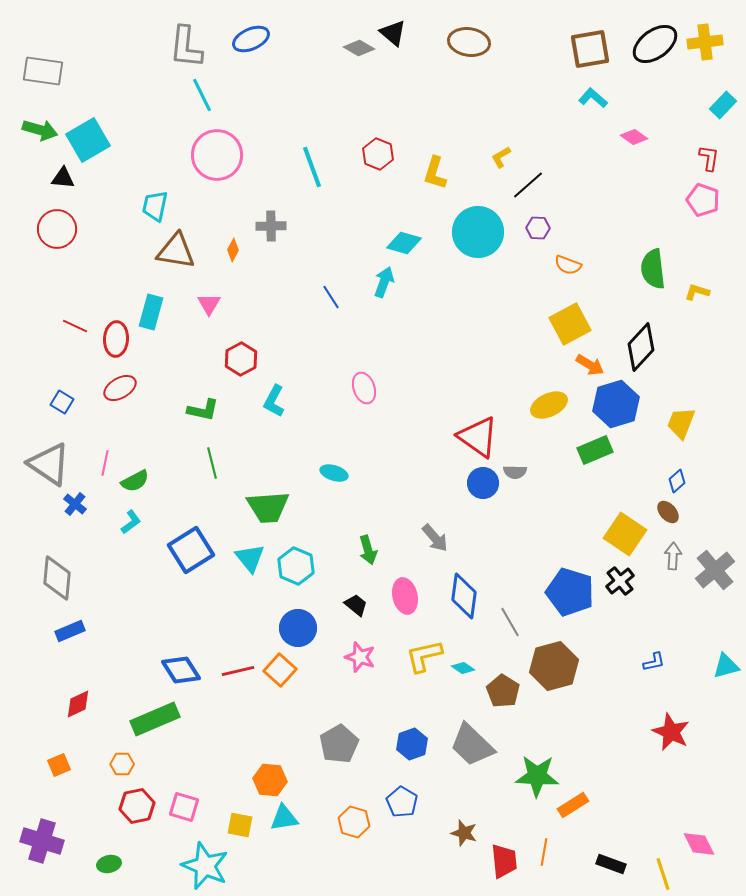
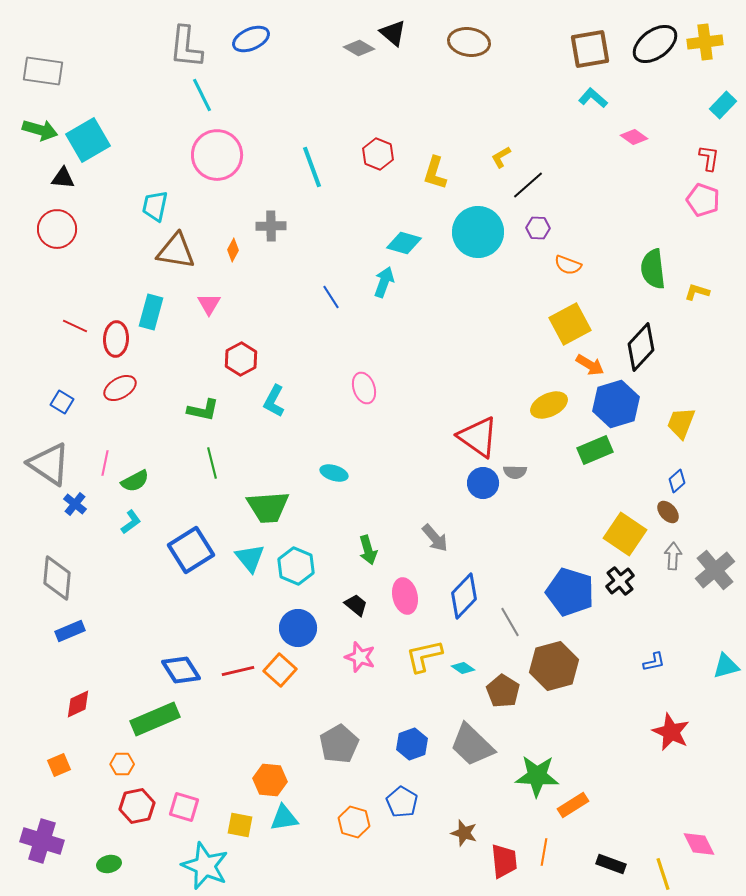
blue diamond at (464, 596): rotated 36 degrees clockwise
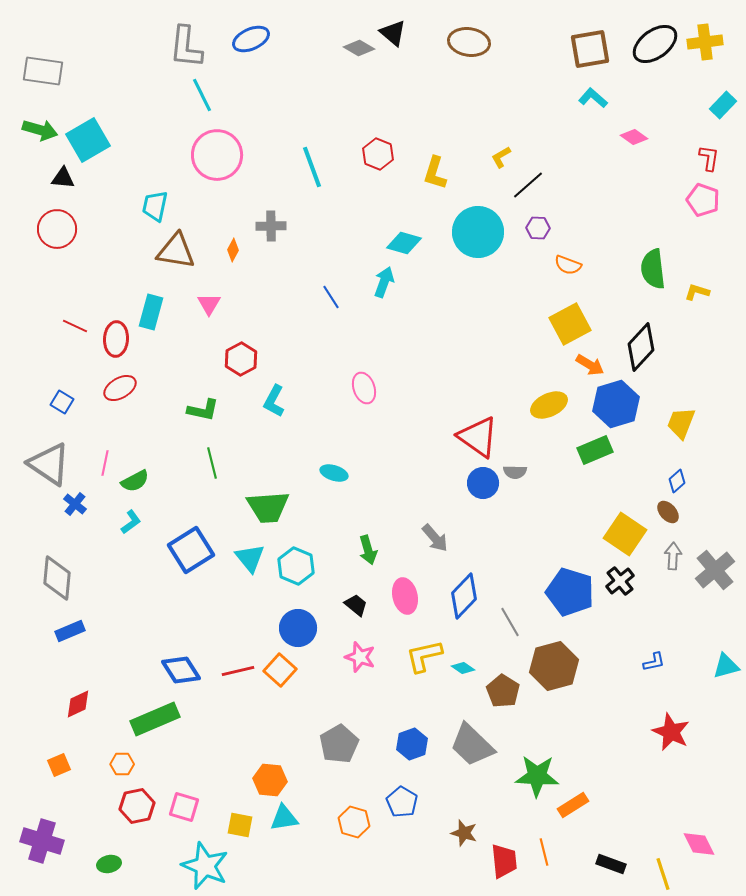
orange line at (544, 852): rotated 24 degrees counterclockwise
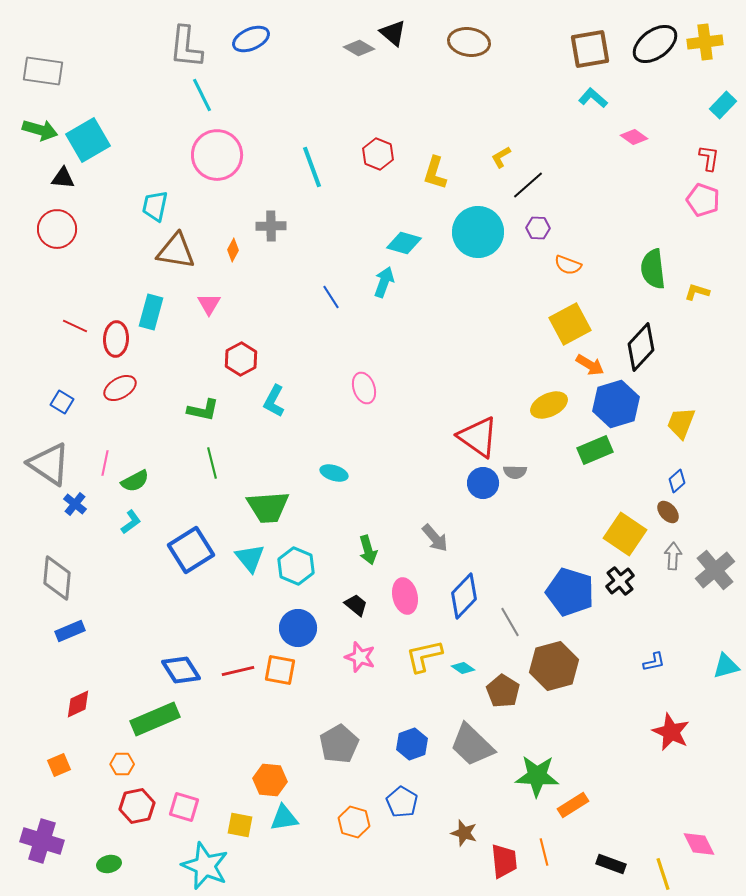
orange square at (280, 670): rotated 32 degrees counterclockwise
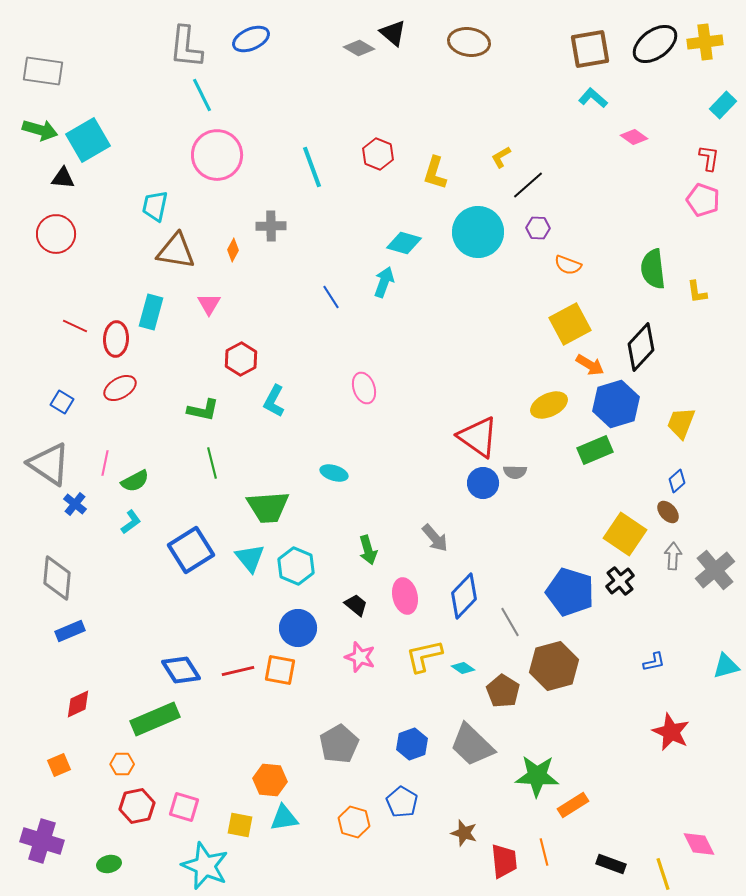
red circle at (57, 229): moved 1 px left, 5 px down
yellow L-shape at (697, 292): rotated 115 degrees counterclockwise
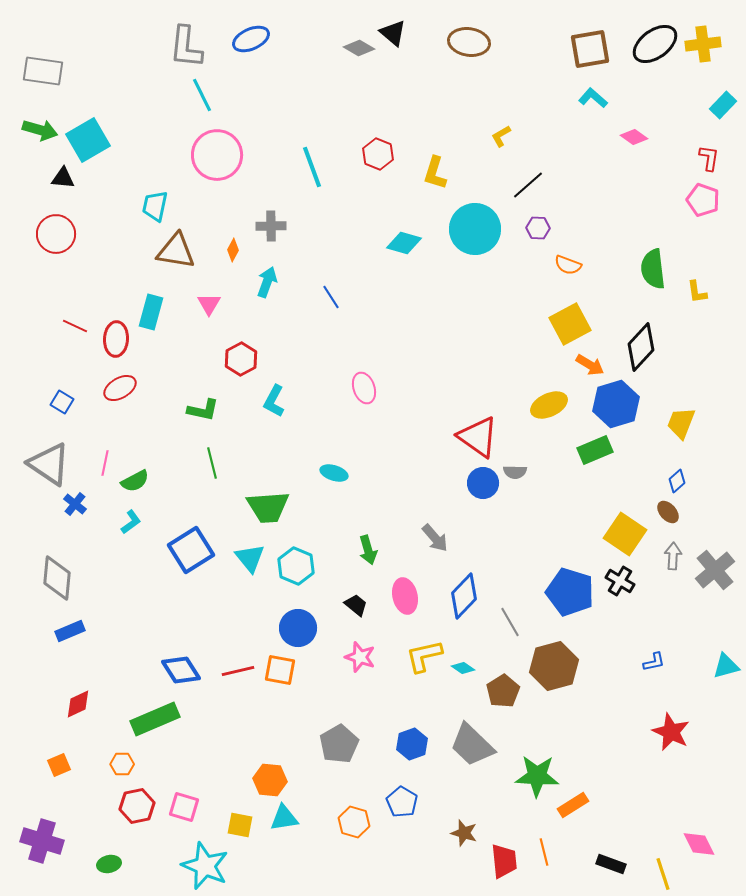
yellow cross at (705, 42): moved 2 px left, 2 px down
yellow L-shape at (501, 157): moved 21 px up
cyan circle at (478, 232): moved 3 px left, 3 px up
cyan arrow at (384, 282): moved 117 px left
black cross at (620, 581): rotated 20 degrees counterclockwise
brown pentagon at (503, 691): rotated 8 degrees clockwise
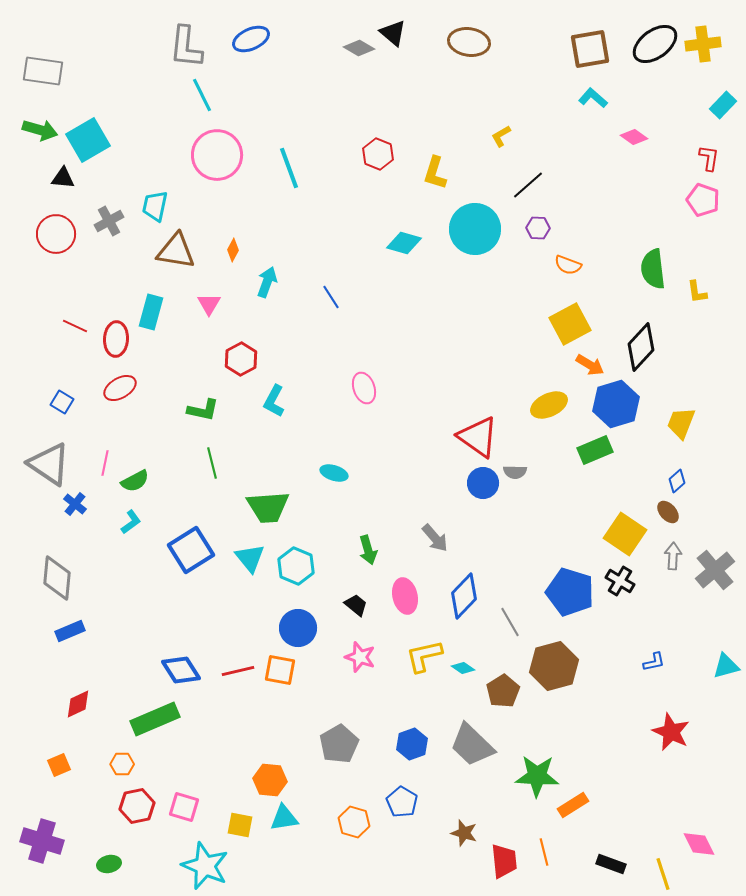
cyan line at (312, 167): moved 23 px left, 1 px down
gray cross at (271, 226): moved 162 px left, 5 px up; rotated 28 degrees counterclockwise
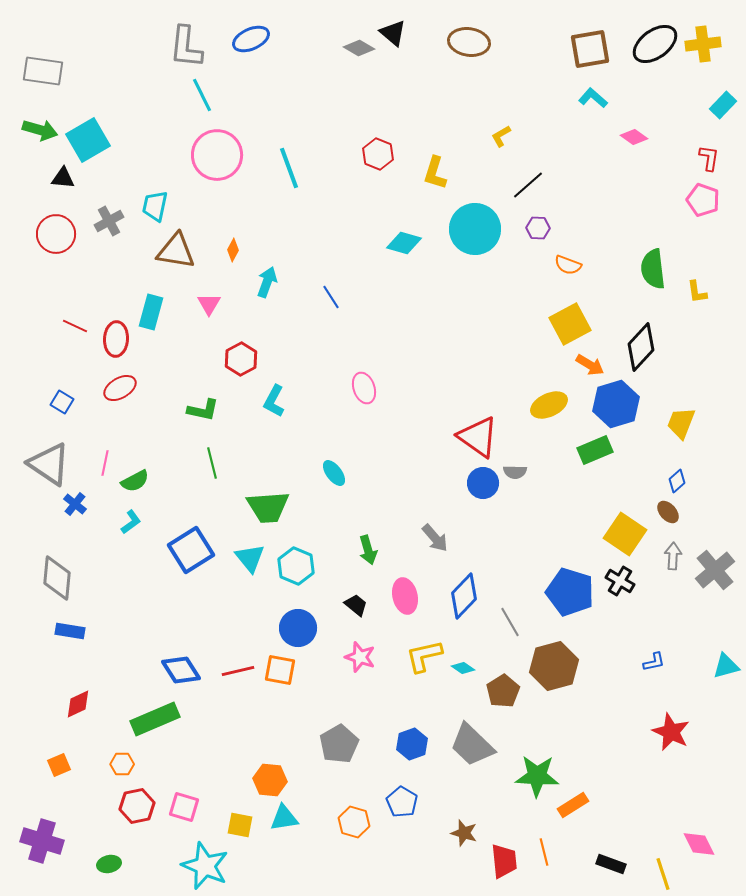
cyan ellipse at (334, 473): rotated 36 degrees clockwise
blue rectangle at (70, 631): rotated 32 degrees clockwise
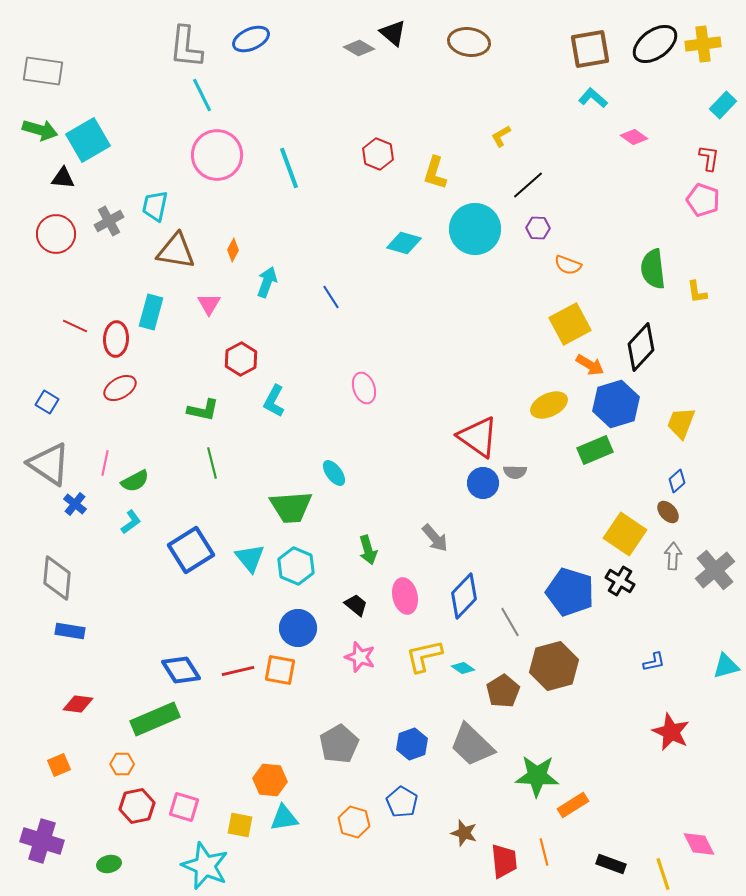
blue square at (62, 402): moved 15 px left
green trapezoid at (268, 507): moved 23 px right
red diamond at (78, 704): rotated 32 degrees clockwise
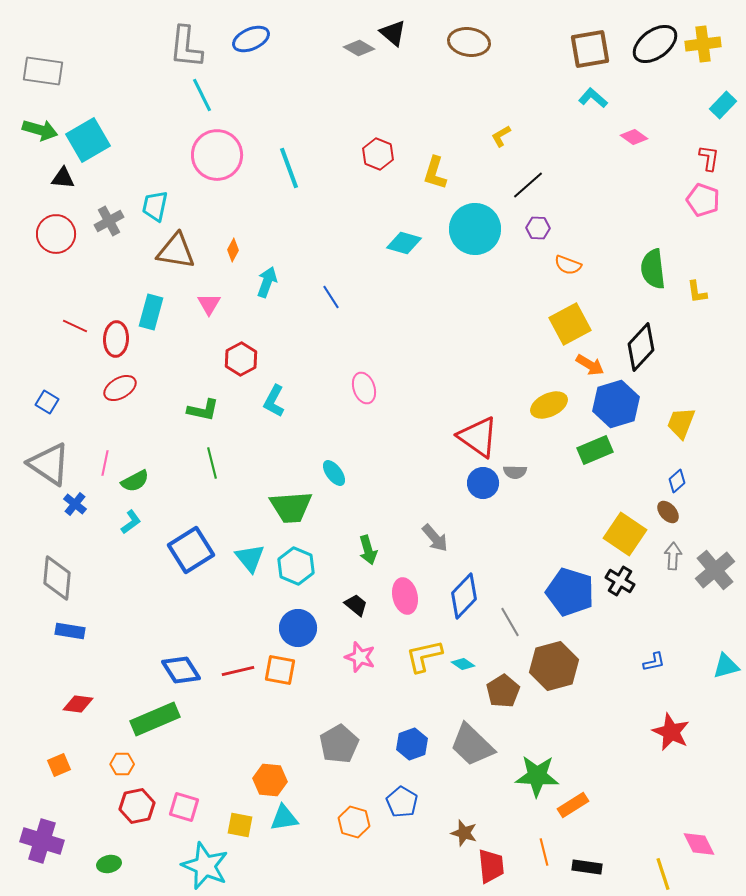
cyan diamond at (463, 668): moved 4 px up
red trapezoid at (504, 861): moved 13 px left, 5 px down
black rectangle at (611, 864): moved 24 px left, 3 px down; rotated 12 degrees counterclockwise
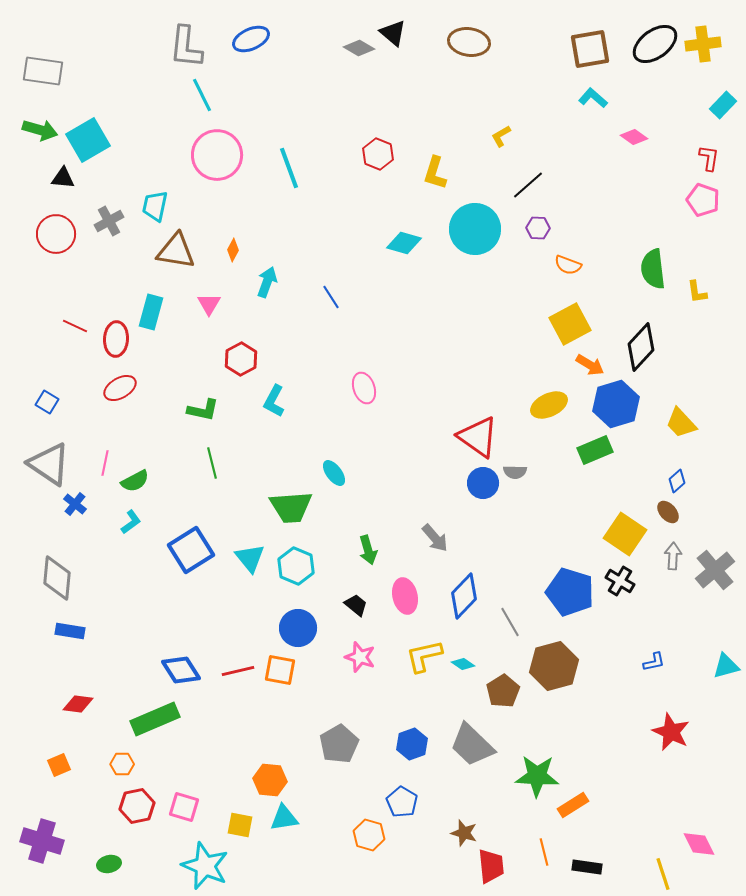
yellow trapezoid at (681, 423): rotated 64 degrees counterclockwise
orange hexagon at (354, 822): moved 15 px right, 13 px down
